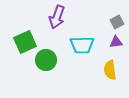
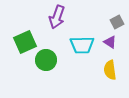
purple triangle: moved 6 px left; rotated 40 degrees clockwise
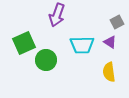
purple arrow: moved 2 px up
green square: moved 1 px left, 1 px down
yellow semicircle: moved 1 px left, 2 px down
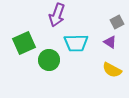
cyan trapezoid: moved 6 px left, 2 px up
green circle: moved 3 px right
yellow semicircle: moved 3 px right, 2 px up; rotated 54 degrees counterclockwise
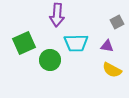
purple arrow: rotated 15 degrees counterclockwise
purple triangle: moved 3 px left, 4 px down; rotated 24 degrees counterclockwise
green circle: moved 1 px right
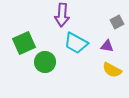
purple arrow: moved 5 px right
cyan trapezoid: rotated 30 degrees clockwise
green circle: moved 5 px left, 2 px down
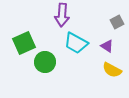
purple triangle: rotated 24 degrees clockwise
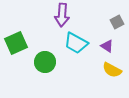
green square: moved 8 px left
